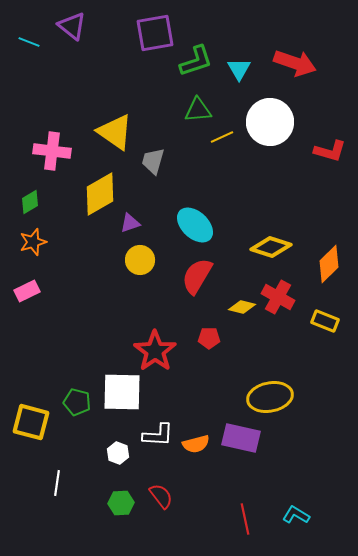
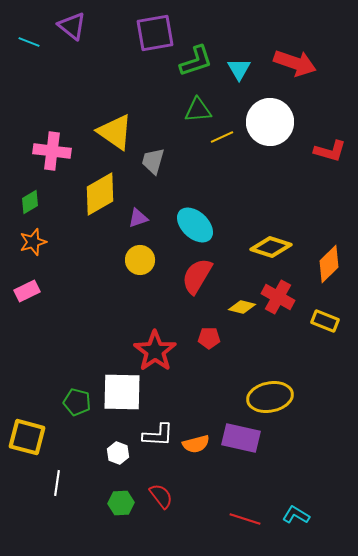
purple triangle at (130, 223): moved 8 px right, 5 px up
yellow square at (31, 422): moved 4 px left, 15 px down
red line at (245, 519): rotated 60 degrees counterclockwise
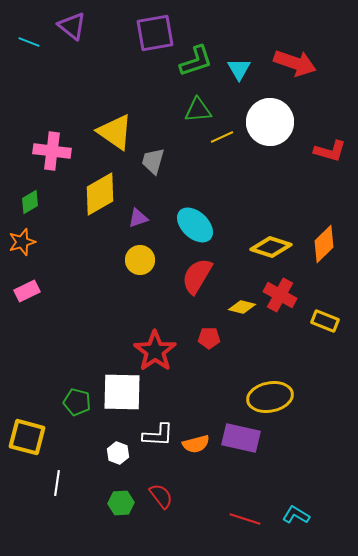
orange star at (33, 242): moved 11 px left
orange diamond at (329, 264): moved 5 px left, 20 px up
red cross at (278, 297): moved 2 px right, 2 px up
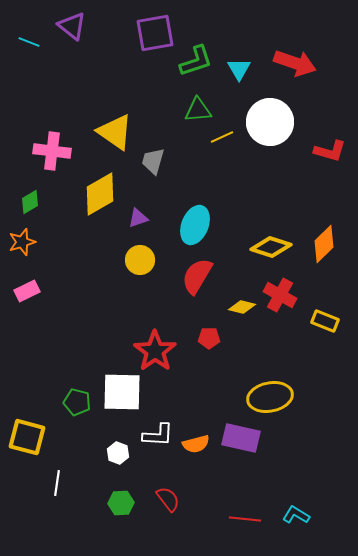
cyan ellipse at (195, 225): rotated 69 degrees clockwise
red semicircle at (161, 496): moved 7 px right, 3 px down
red line at (245, 519): rotated 12 degrees counterclockwise
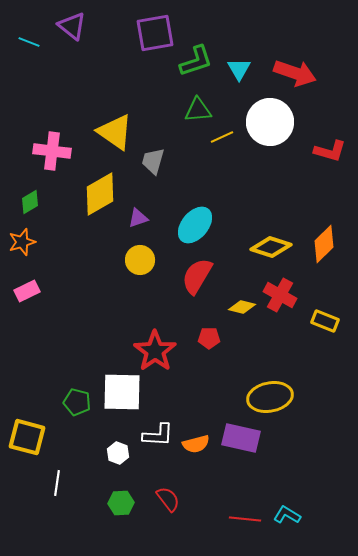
red arrow at (295, 63): moved 10 px down
cyan ellipse at (195, 225): rotated 18 degrees clockwise
cyan L-shape at (296, 515): moved 9 px left
